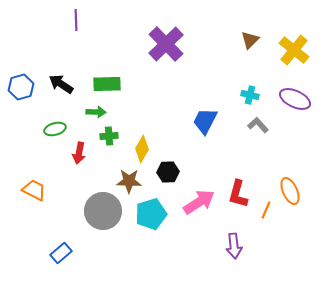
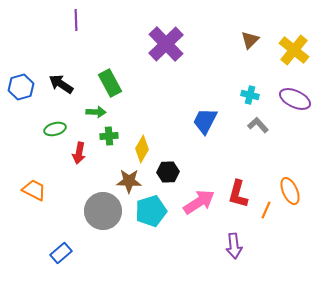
green rectangle: moved 3 px right, 1 px up; rotated 64 degrees clockwise
cyan pentagon: moved 3 px up
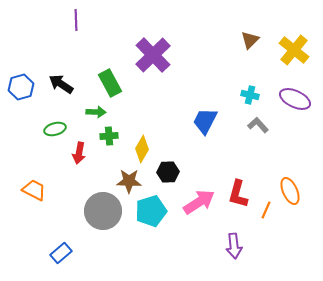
purple cross: moved 13 px left, 11 px down
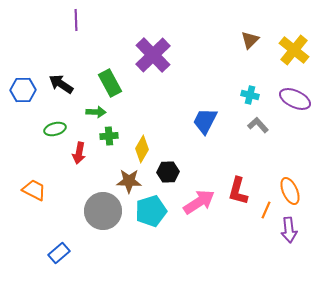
blue hexagon: moved 2 px right, 3 px down; rotated 15 degrees clockwise
red L-shape: moved 3 px up
purple arrow: moved 55 px right, 16 px up
blue rectangle: moved 2 px left
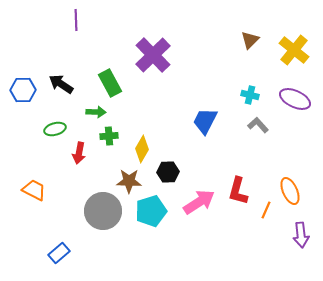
purple arrow: moved 12 px right, 5 px down
